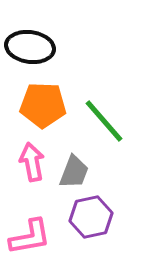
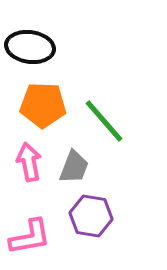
pink arrow: moved 3 px left
gray trapezoid: moved 5 px up
purple hexagon: moved 1 px up; rotated 21 degrees clockwise
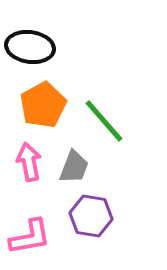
orange pentagon: rotated 30 degrees counterclockwise
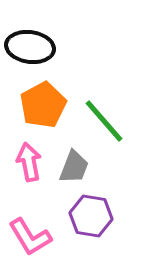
pink L-shape: rotated 69 degrees clockwise
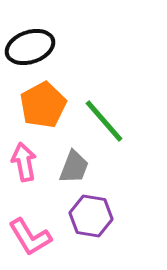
black ellipse: rotated 27 degrees counterclockwise
pink arrow: moved 5 px left
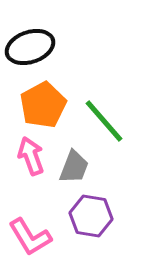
pink arrow: moved 7 px right, 6 px up; rotated 9 degrees counterclockwise
